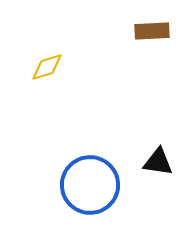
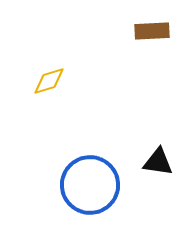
yellow diamond: moved 2 px right, 14 px down
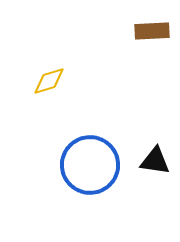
black triangle: moved 3 px left, 1 px up
blue circle: moved 20 px up
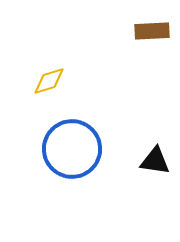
blue circle: moved 18 px left, 16 px up
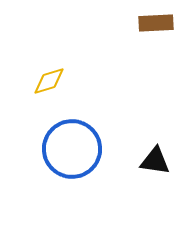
brown rectangle: moved 4 px right, 8 px up
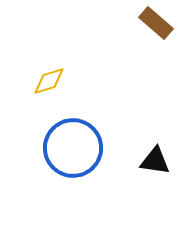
brown rectangle: rotated 44 degrees clockwise
blue circle: moved 1 px right, 1 px up
